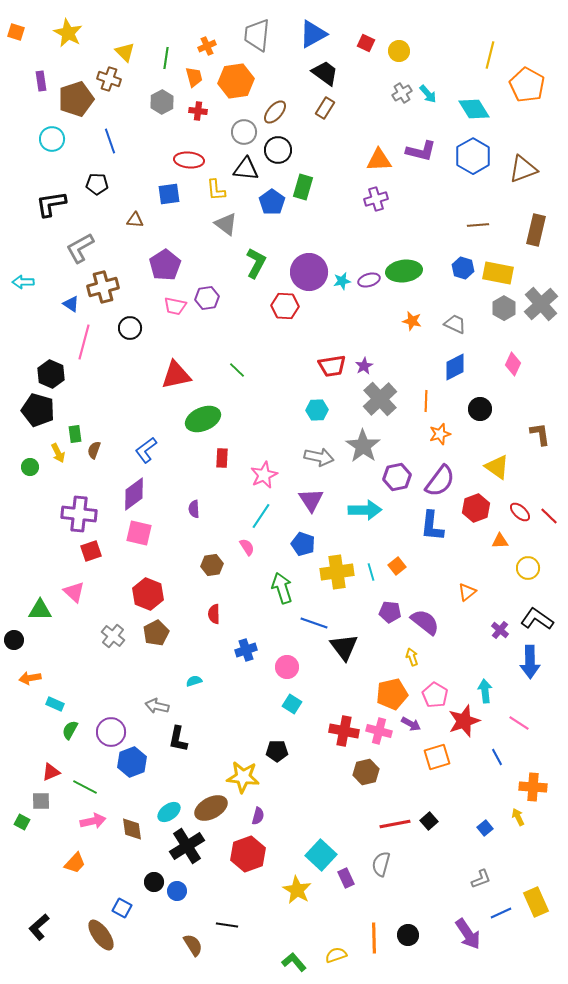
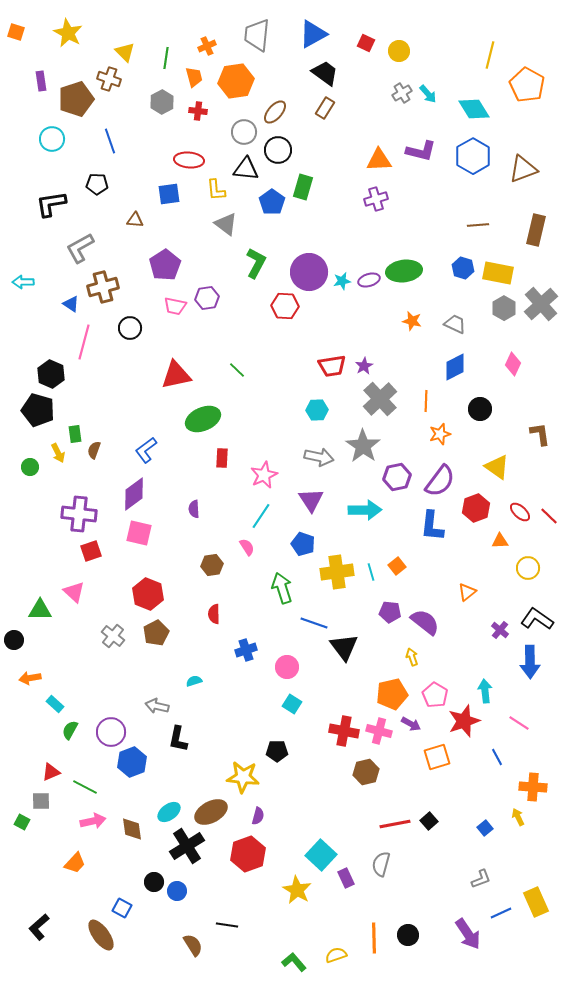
cyan rectangle at (55, 704): rotated 18 degrees clockwise
brown ellipse at (211, 808): moved 4 px down
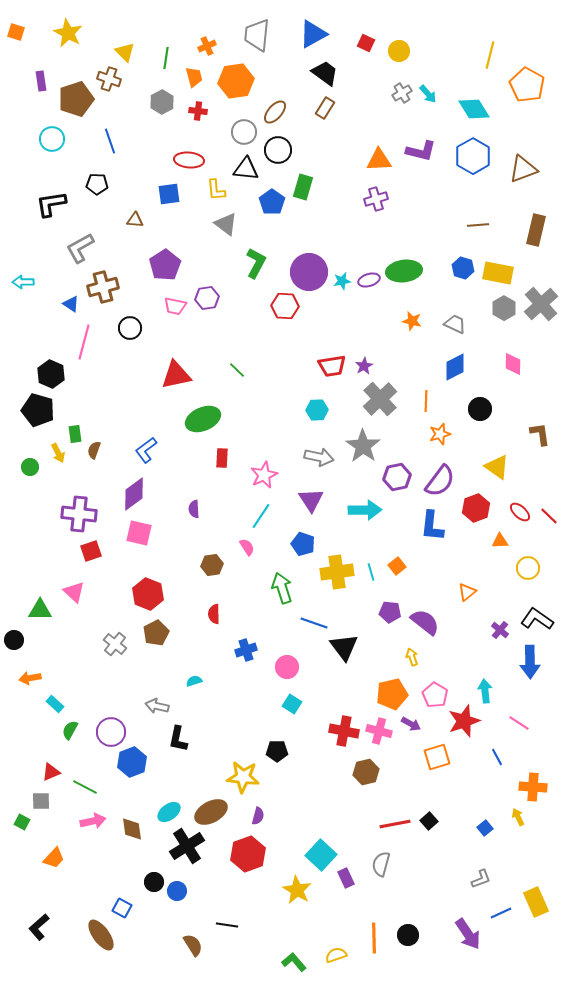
pink diamond at (513, 364): rotated 25 degrees counterclockwise
gray cross at (113, 636): moved 2 px right, 8 px down
orange trapezoid at (75, 863): moved 21 px left, 5 px up
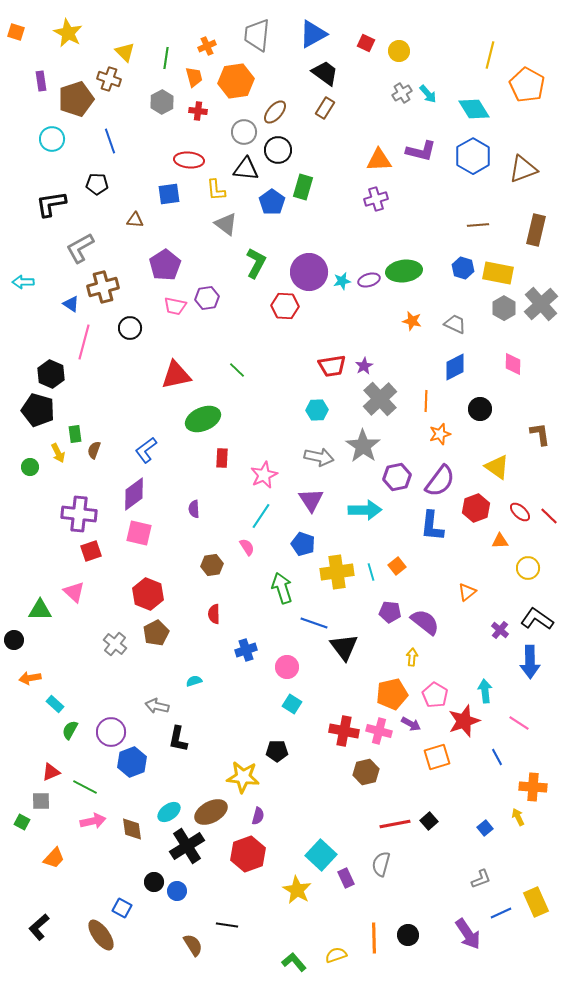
yellow arrow at (412, 657): rotated 24 degrees clockwise
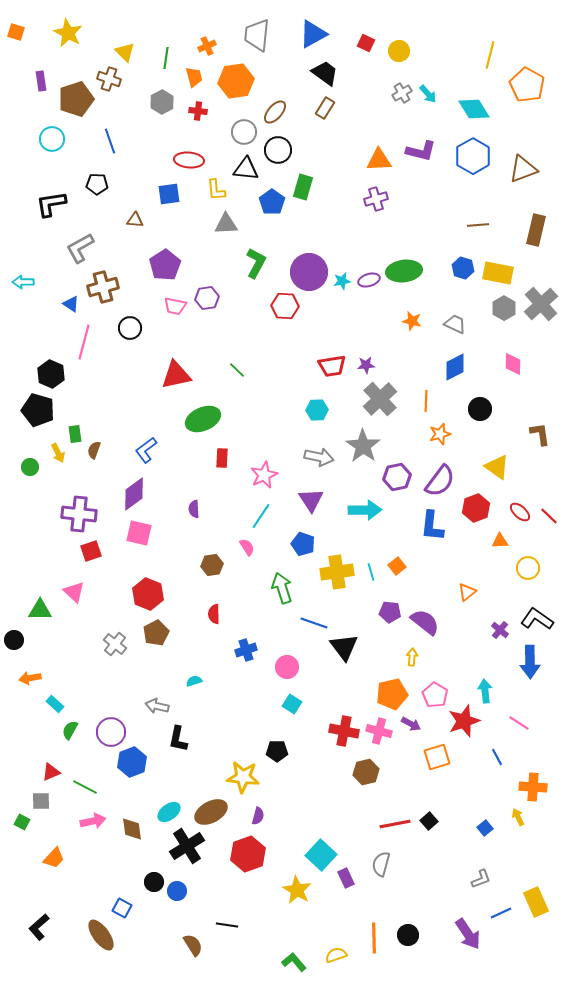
gray triangle at (226, 224): rotated 40 degrees counterclockwise
purple star at (364, 366): moved 2 px right, 1 px up; rotated 24 degrees clockwise
